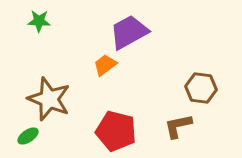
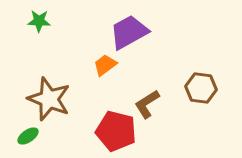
brown L-shape: moved 31 px left, 22 px up; rotated 20 degrees counterclockwise
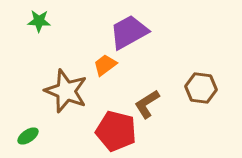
brown star: moved 17 px right, 8 px up
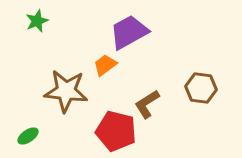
green star: moved 2 px left; rotated 25 degrees counterclockwise
brown star: rotated 15 degrees counterclockwise
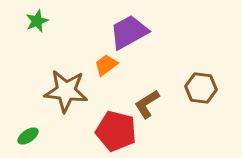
orange trapezoid: moved 1 px right
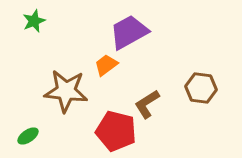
green star: moved 3 px left
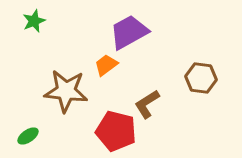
brown hexagon: moved 10 px up
